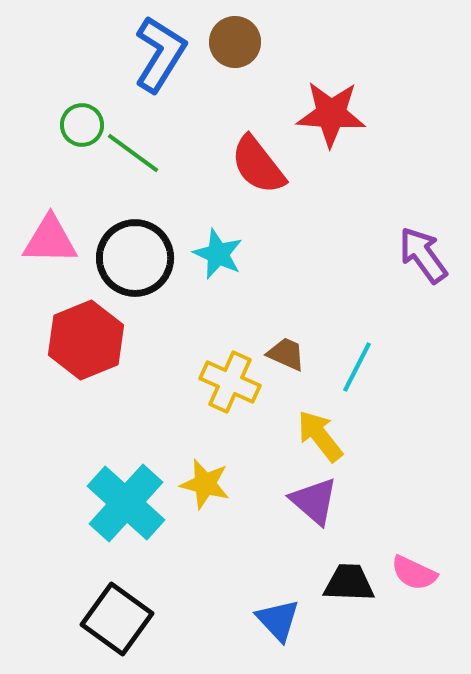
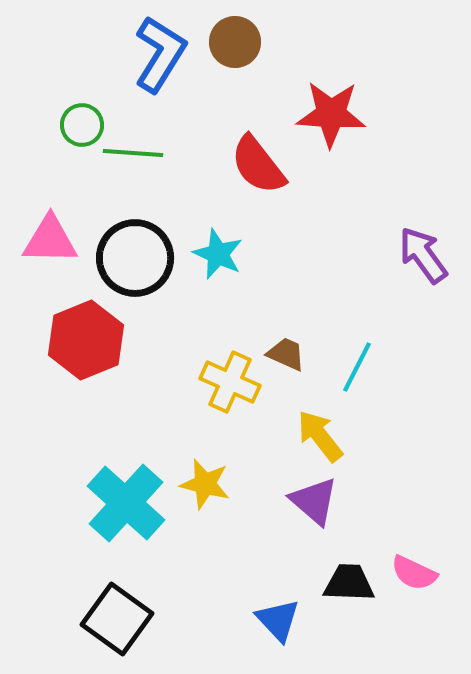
green line: rotated 32 degrees counterclockwise
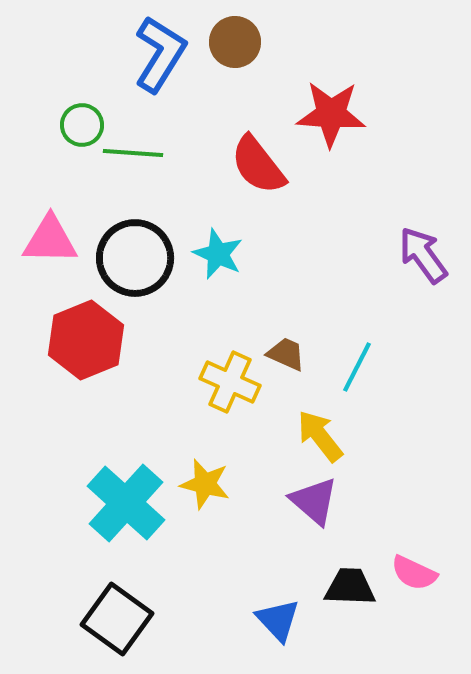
black trapezoid: moved 1 px right, 4 px down
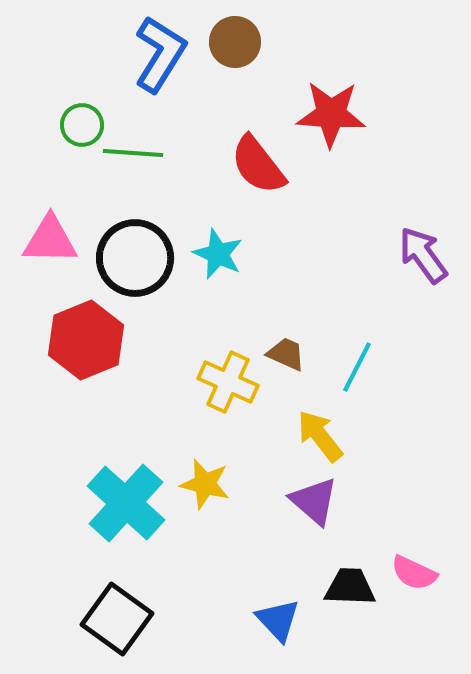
yellow cross: moved 2 px left
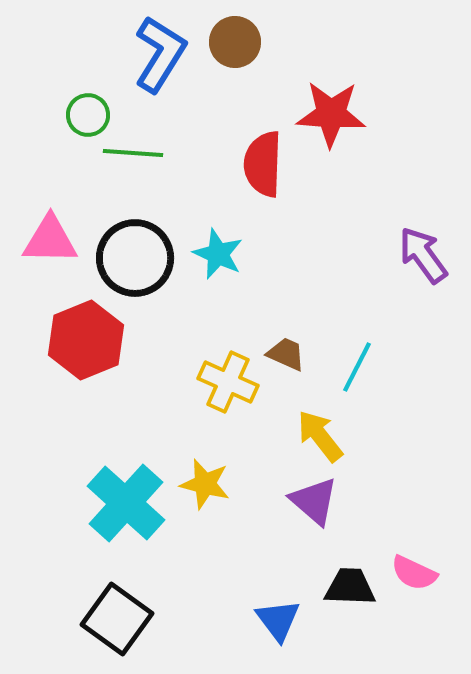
green circle: moved 6 px right, 10 px up
red semicircle: moved 5 px right, 1 px up; rotated 40 degrees clockwise
blue triangle: rotated 6 degrees clockwise
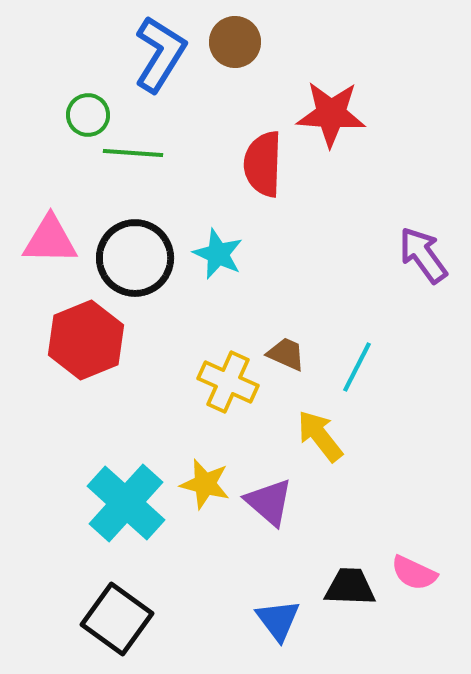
purple triangle: moved 45 px left, 1 px down
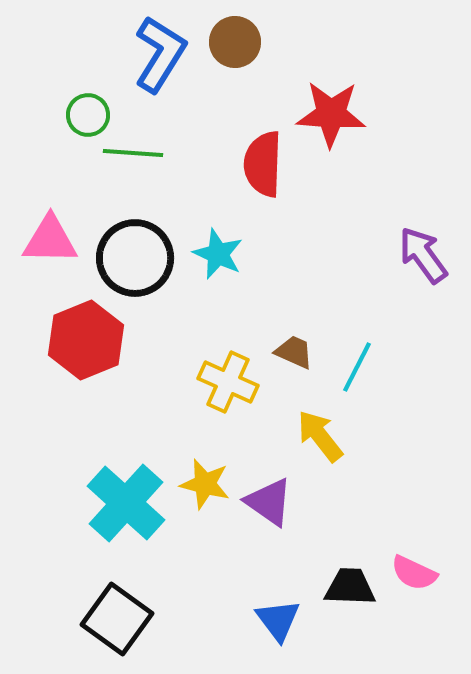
brown trapezoid: moved 8 px right, 2 px up
purple triangle: rotated 6 degrees counterclockwise
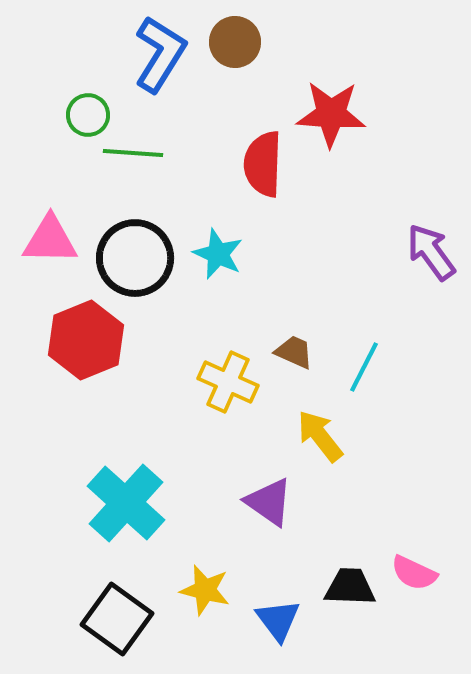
purple arrow: moved 8 px right, 3 px up
cyan line: moved 7 px right
yellow star: moved 106 px down
